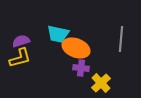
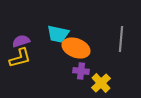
purple cross: moved 3 px down
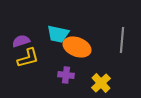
gray line: moved 1 px right, 1 px down
orange ellipse: moved 1 px right, 1 px up
yellow L-shape: moved 8 px right
purple cross: moved 15 px left, 4 px down
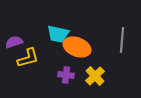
purple semicircle: moved 7 px left, 1 px down
yellow cross: moved 6 px left, 7 px up
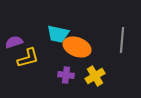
yellow cross: rotated 12 degrees clockwise
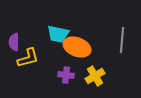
purple semicircle: rotated 72 degrees counterclockwise
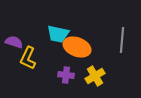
purple semicircle: rotated 108 degrees clockwise
yellow L-shape: rotated 130 degrees clockwise
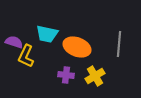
cyan trapezoid: moved 11 px left
gray line: moved 3 px left, 4 px down
yellow L-shape: moved 2 px left, 2 px up
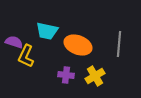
cyan trapezoid: moved 3 px up
orange ellipse: moved 1 px right, 2 px up
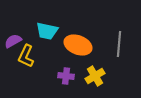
purple semicircle: moved 1 px left, 1 px up; rotated 48 degrees counterclockwise
purple cross: moved 1 px down
